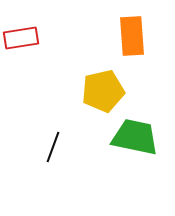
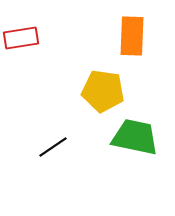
orange rectangle: rotated 6 degrees clockwise
yellow pentagon: rotated 21 degrees clockwise
black line: rotated 36 degrees clockwise
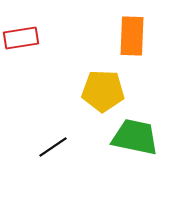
yellow pentagon: rotated 6 degrees counterclockwise
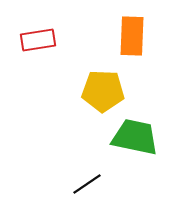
red rectangle: moved 17 px right, 2 px down
black line: moved 34 px right, 37 px down
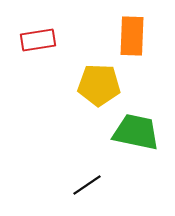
yellow pentagon: moved 4 px left, 6 px up
green trapezoid: moved 1 px right, 5 px up
black line: moved 1 px down
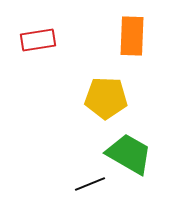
yellow pentagon: moved 7 px right, 13 px down
green trapezoid: moved 7 px left, 22 px down; rotated 18 degrees clockwise
black line: moved 3 px right, 1 px up; rotated 12 degrees clockwise
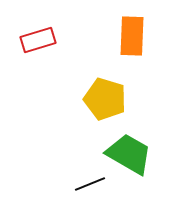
red rectangle: rotated 8 degrees counterclockwise
yellow pentagon: moved 1 px left, 1 px down; rotated 15 degrees clockwise
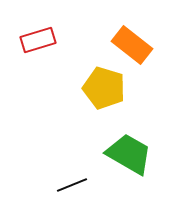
orange rectangle: moved 9 px down; rotated 54 degrees counterclockwise
yellow pentagon: moved 1 px left, 11 px up
black line: moved 18 px left, 1 px down
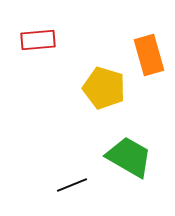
red rectangle: rotated 12 degrees clockwise
orange rectangle: moved 17 px right, 10 px down; rotated 36 degrees clockwise
green trapezoid: moved 3 px down
